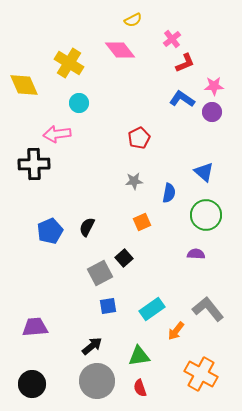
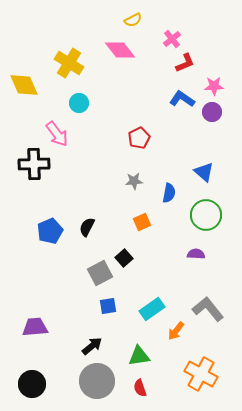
pink arrow: rotated 120 degrees counterclockwise
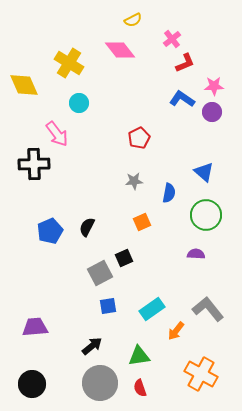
black square: rotated 18 degrees clockwise
gray circle: moved 3 px right, 2 px down
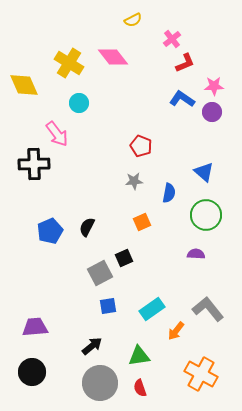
pink diamond: moved 7 px left, 7 px down
red pentagon: moved 2 px right, 8 px down; rotated 25 degrees counterclockwise
black circle: moved 12 px up
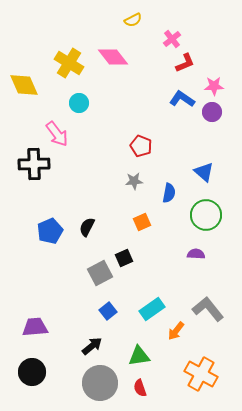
blue square: moved 5 px down; rotated 30 degrees counterclockwise
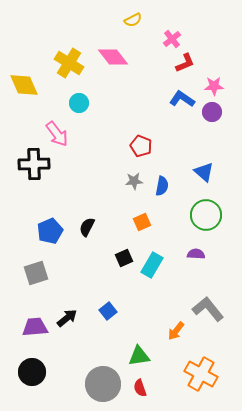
blue semicircle: moved 7 px left, 7 px up
gray square: moved 64 px left; rotated 10 degrees clockwise
cyan rectangle: moved 44 px up; rotated 25 degrees counterclockwise
black arrow: moved 25 px left, 28 px up
gray circle: moved 3 px right, 1 px down
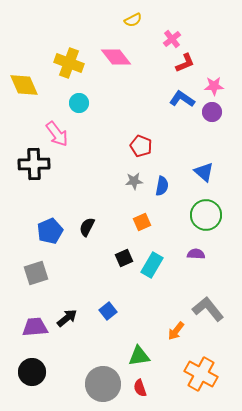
pink diamond: moved 3 px right
yellow cross: rotated 12 degrees counterclockwise
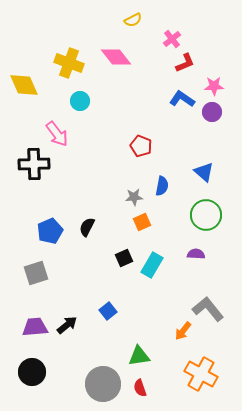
cyan circle: moved 1 px right, 2 px up
gray star: moved 16 px down
black arrow: moved 7 px down
orange arrow: moved 7 px right
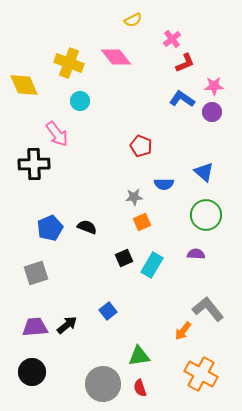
blue semicircle: moved 2 px right, 2 px up; rotated 78 degrees clockwise
black semicircle: rotated 84 degrees clockwise
blue pentagon: moved 3 px up
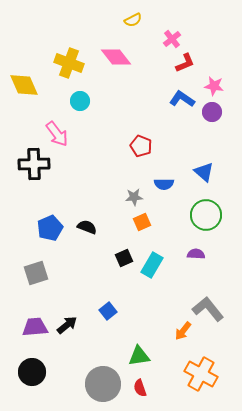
pink star: rotated 12 degrees clockwise
